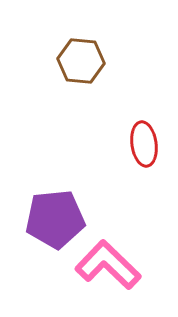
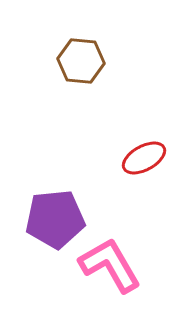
red ellipse: moved 14 px down; rotated 69 degrees clockwise
pink L-shape: moved 2 px right; rotated 16 degrees clockwise
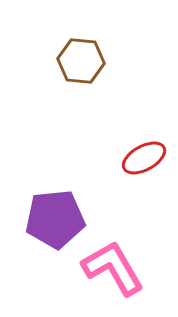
pink L-shape: moved 3 px right, 3 px down
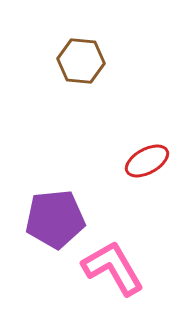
red ellipse: moved 3 px right, 3 px down
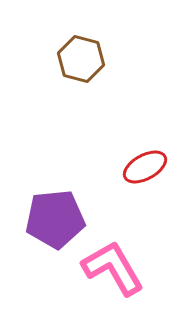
brown hexagon: moved 2 px up; rotated 9 degrees clockwise
red ellipse: moved 2 px left, 6 px down
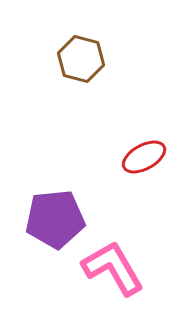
red ellipse: moved 1 px left, 10 px up
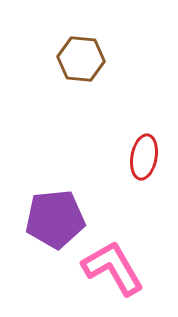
brown hexagon: rotated 9 degrees counterclockwise
red ellipse: rotated 51 degrees counterclockwise
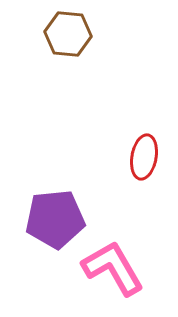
brown hexagon: moved 13 px left, 25 px up
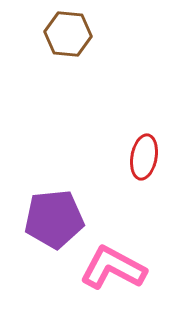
purple pentagon: moved 1 px left
pink L-shape: rotated 32 degrees counterclockwise
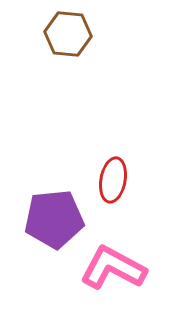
red ellipse: moved 31 px left, 23 px down
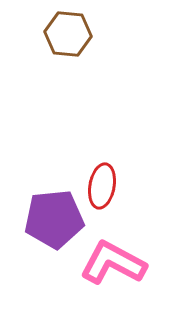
red ellipse: moved 11 px left, 6 px down
pink L-shape: moved 5 px up
